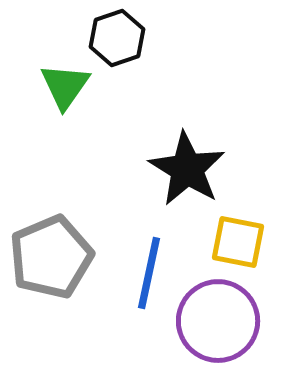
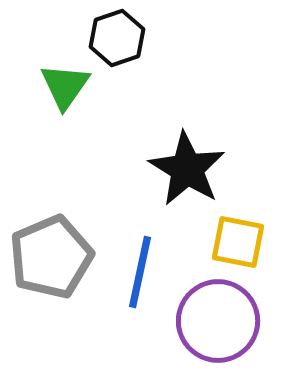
blue line: moved 9 px left, 1 px up
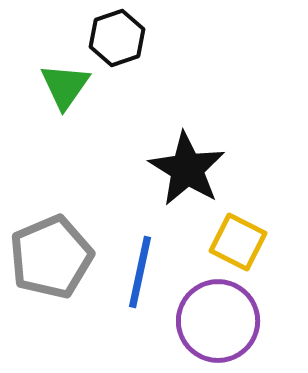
yellow square: rotated 16 degrees clockwise
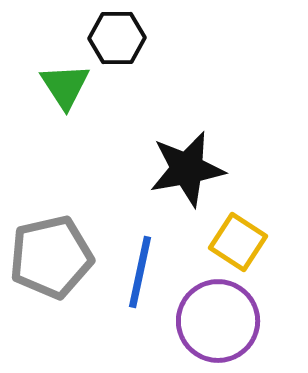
black hexagon: rotated 18 degrees clockwise
green triangle: rotated 8 degrees counterclockwise
black star: rotated 30 degrees clockwise
yellow square: rotated 6 degrees clockwise
gray pentagon: rotated 10 degrees clockwise
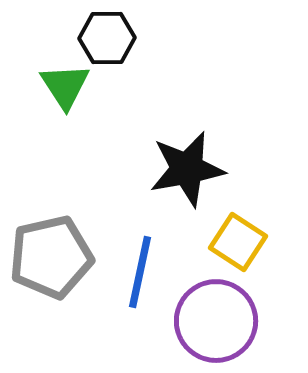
black hexagon: moved 10 px left
purple circle: moved 2 px left
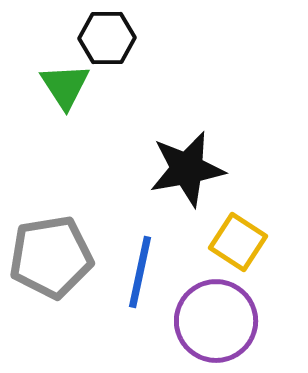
gray pentagon: rotated 4 degrees clockwise
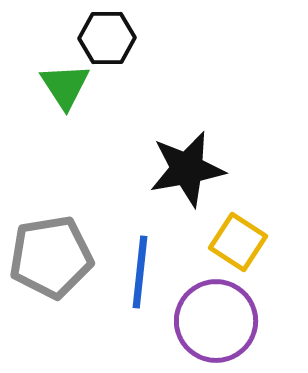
blue line: rotated 6 degrees counterclockwise
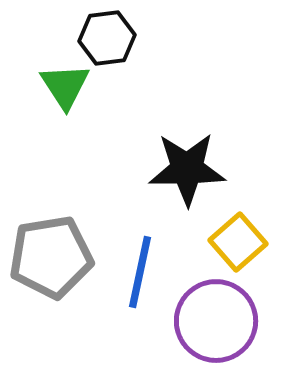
black hexagon: rotated 6 degrees counterclockwise
black star: rotated 10 degrees clockwise
yellow square: rotated 16 degrees clockwise
blue line: rotated 6 degrees clockwise
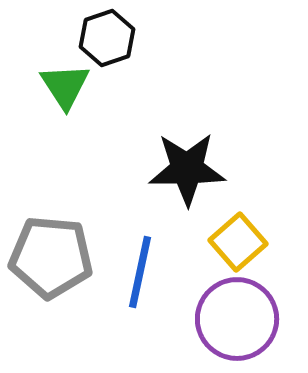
black hexagon: rotated 12 degrees counterclockwise
gray pentagon: rotated 14 degrees clockwise
purple circle: moved 21 px right, 2 px up
